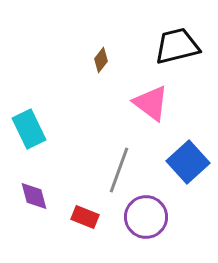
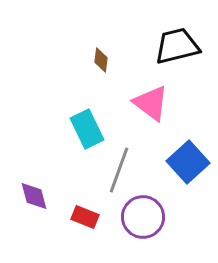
brown diamond: rotated 30 degrees counterclockwise
cyan rectangle: moved 58 px right
purple circle: moved 3 px left
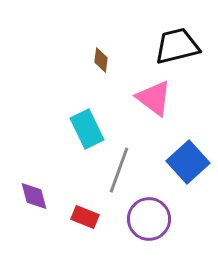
pink triangle: moved 3 px right, 5 px up
purple circle: moved 6 px right, 2 px down
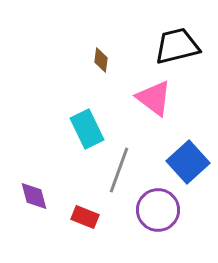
purple circle: moved 9 px right, 9 px up
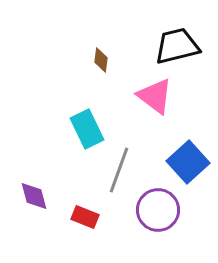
pink triangle: moved 1 px right, 2 px up
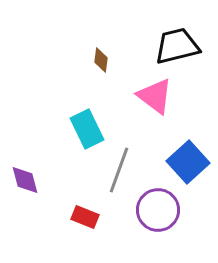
purple diamond: moved 9 px left, 16 px up
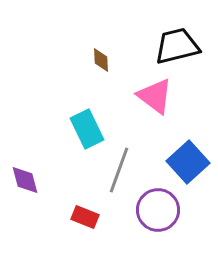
brown diamond: rotated 10 degrees counterclockwise
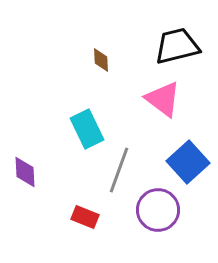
pink triangle: moved 8 px right, 3 px down
purple diamond: moved 8 px up; rotated 12 degrees clockwise
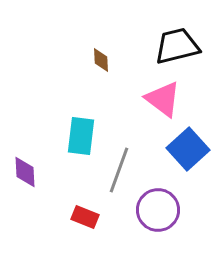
cyan rectangle: moved 6 px left, 7 px down; rotated 33 degrees clockwise
blue square: moved 13 px up
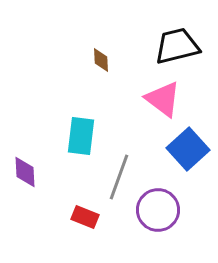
gray line: moved 7 px down
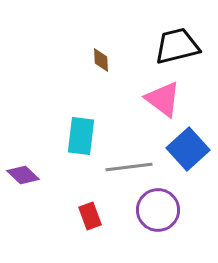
purple diamond: moved 2 px left, 3 px down; rotated 44 degrees counterclockwise
gray line: moved 10 px right, 10 px up; rotated 63 degrees clockwise
red rectangle: moved 5 px right, 1 px up; rotated 48 degrees clockwise
